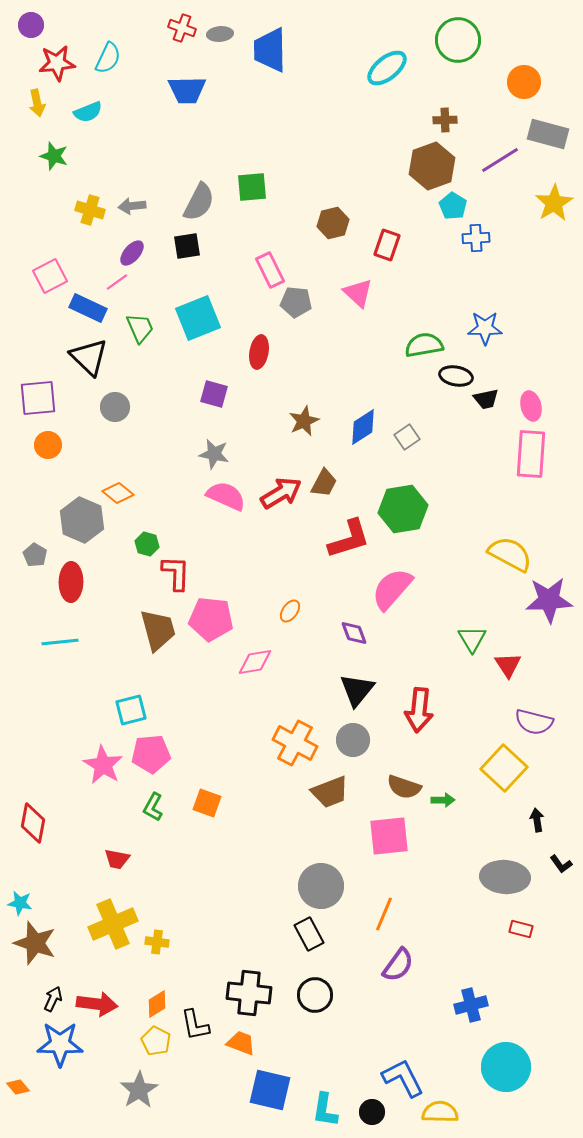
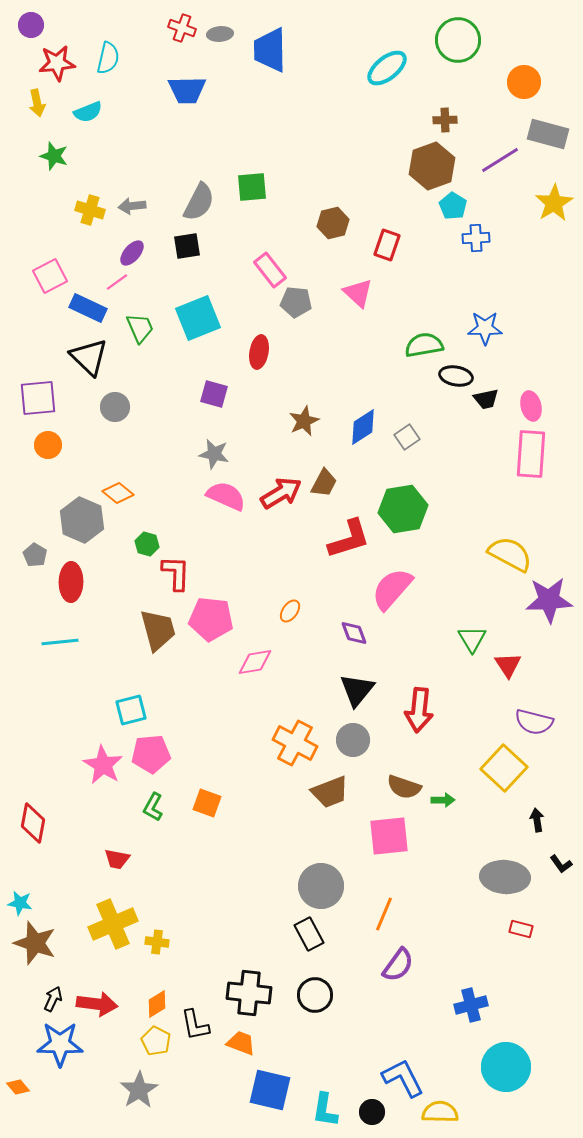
cyan semicircle at (108, 58): rotated 12 degrees counterclockwise
pink rectangle at (270, 270): rotated 12 degrees counterclockwise
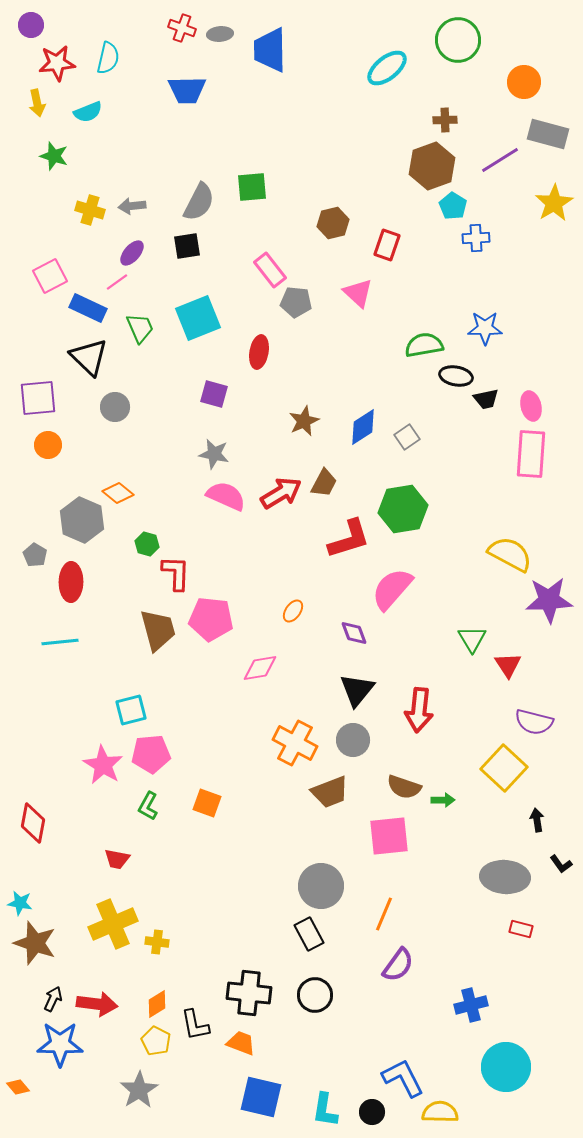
orange ellipse at (290, 611): moved 3 px right
pink diamond at (255, 662): moved 5 px right, 6 px down
green L-shape at (153, 807): moved 5 px left, 1 px up
blue square at (270, 1090): moved 9 px left, 7 px down
